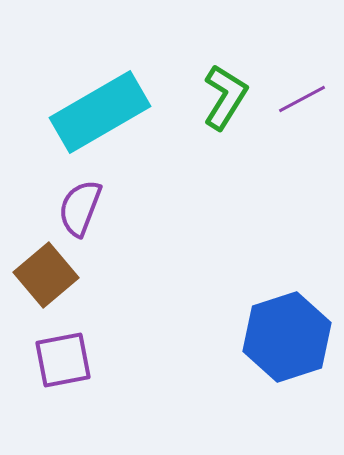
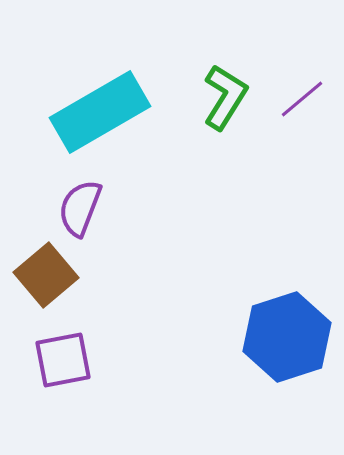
purple line: rotated 12 degrees counterclockwise
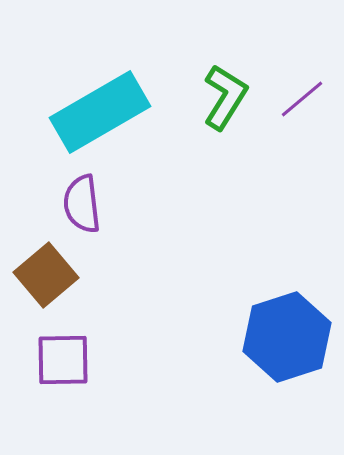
purple semicircle: moved 2 px right, 4 px up; rotated 28 degrees counterclockwise
purple square: rotated 10 degrees clockwise
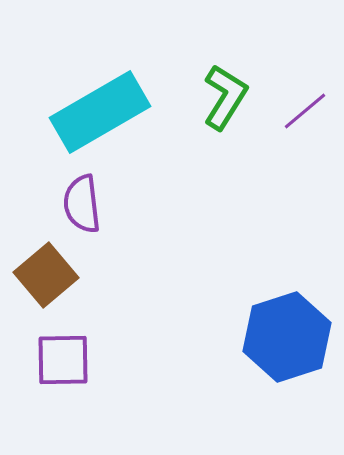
purple line: moved 3 px right, 12 px down
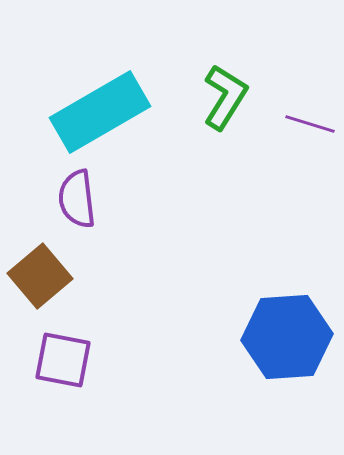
purple line: moved 5 px right, 13 px down; rotated 57 degrees clockwise
purple semicircle: moved 5 px left, 5 px up
brown square: moved 6 px left, 1 px down
blue hexagon: rotated 14 degrees clockwise
purple square: rotated 12 degrees clockwise
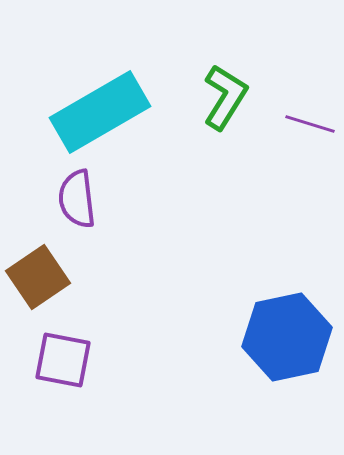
brown square: moved 2 px left, 1 px down; rotated 6 degrees clockwise
blue hexagon: rotated 8 degrees counterclockwise
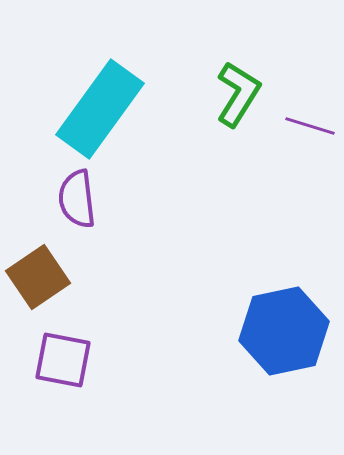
green L-shape: moved 13 px right, 3 px up
cyan rectangle: moved 3 px up; rotated 24 degrees counterclockwise
purple line: moved 2 px down
blue hexagon: moved 3 px left, 6 px up
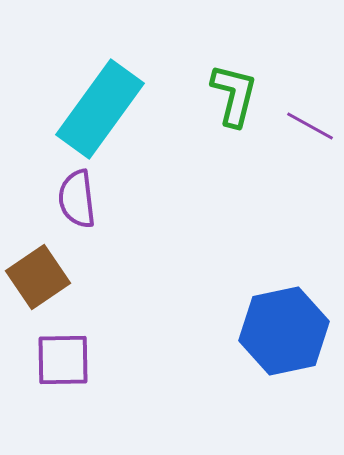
green L-shape: moved 4 px left, 1 px down; rotated 18 degrees counterclockwise
purple line: rotated 12 degrees clockwise
purple square: rotated 12 degrees counterclockwise
